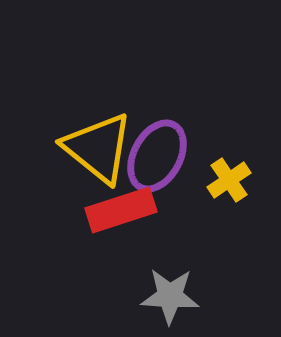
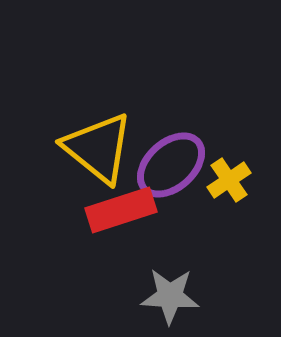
purple ellipse: moved 14 px right, 9 px down; rotated 20 degrees clockwise
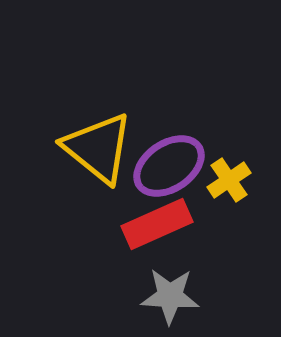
purple ellipse: moved 2 px left, 1 px down; rotated 8 degrees clockwise
red rectangle: moved 36 px right, 14 px down; rotated 6 degrees counterclockwise
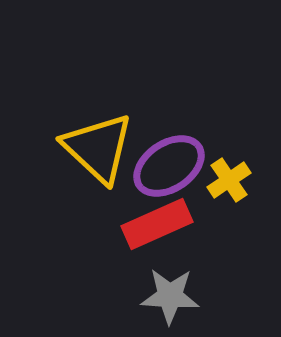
yellow triangle: rotated 4 degrees clockwise
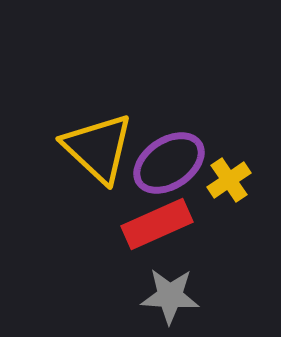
purple ellipse: moved 3 px up
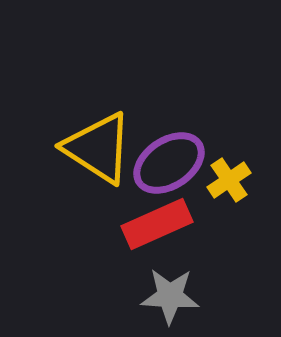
yellow triangle: rotated 10 degrees counterclockwise
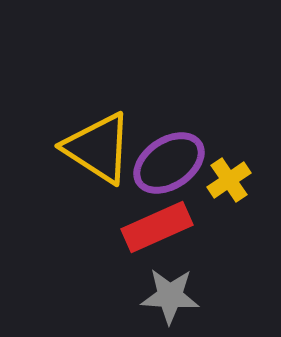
red rectangle: moved 3 px down
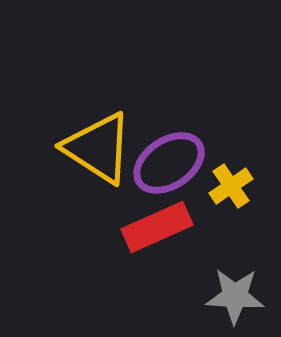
yellow cross: moved 2 px right, 6 px down
gray star: moved 65 px right
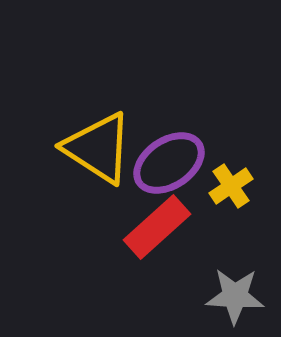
red rectangle: rotated 18 degrees counterclockwise
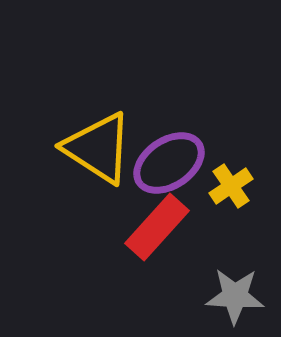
red rectangle: rotated 6 degrees counterclockwise
